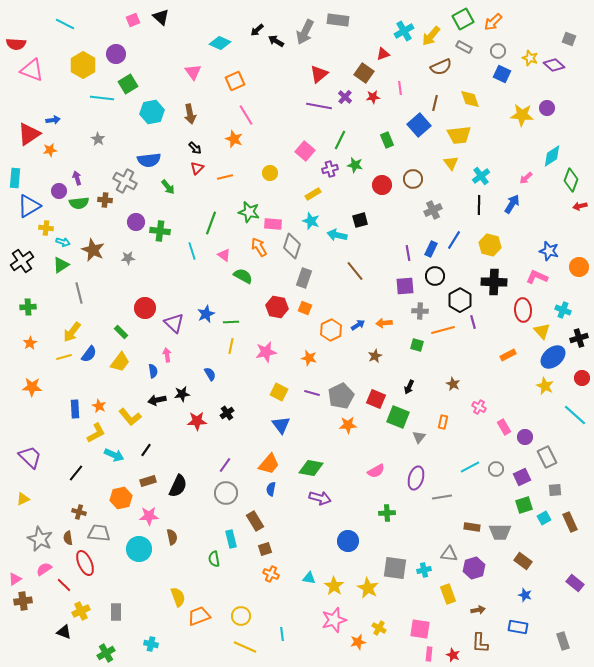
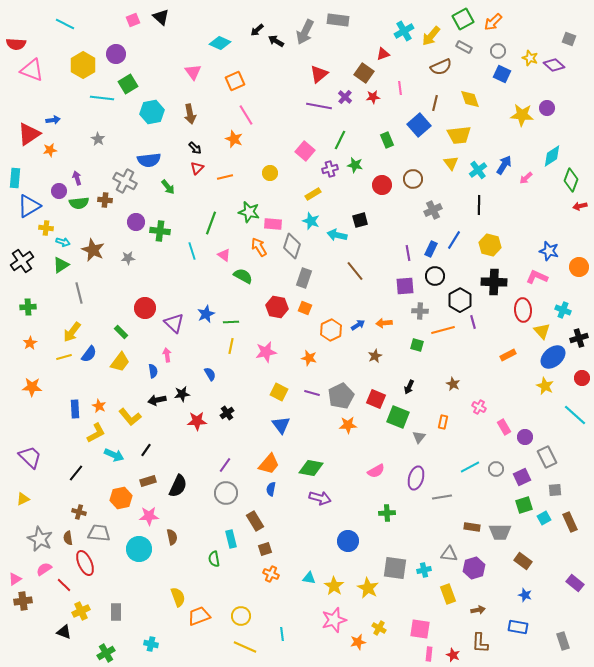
cyan cross at (481, 176): moved 3 px left, 6 px up
blue arrow at (512, 204): moved 8 px left, 39 px up
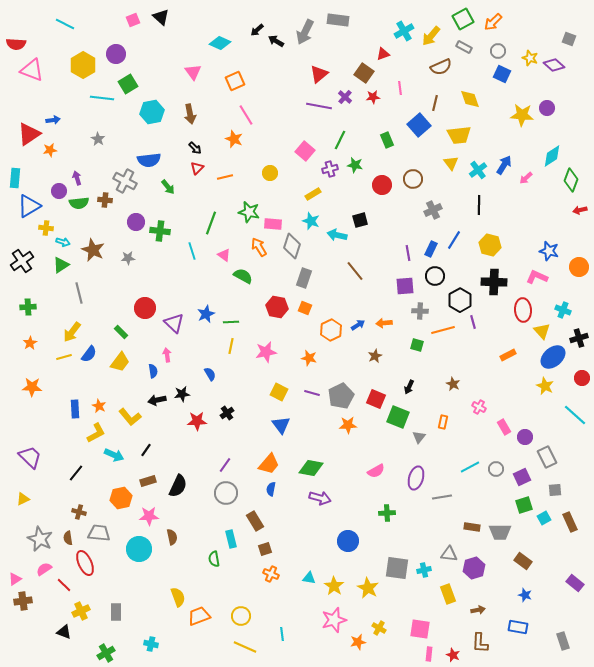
red arrow at (580, 206): moved 4 px down
gray square at (395, 568): moved 2 px right
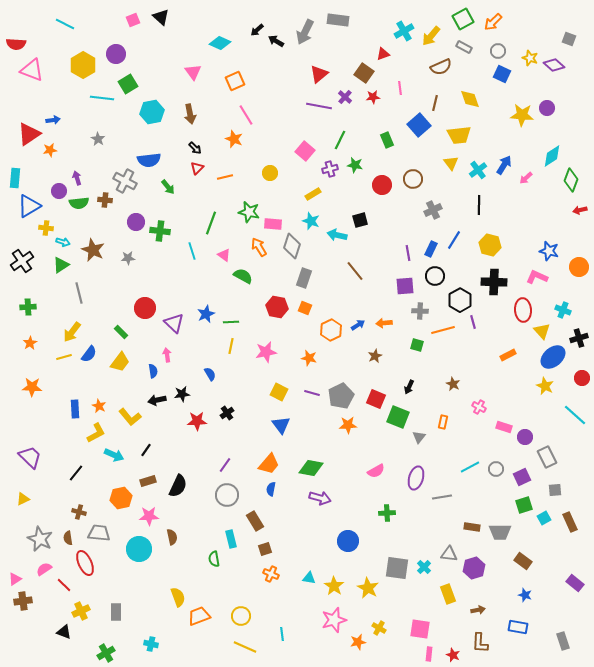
pink rectangle at (504, 427): rotated 42 degrees counterclockwise
gray circle at (226, 493): moved 1 px right, 2 px down
cyan cross at (424, 570): moved 3 px up; rotated 32 degrees counterclockwise
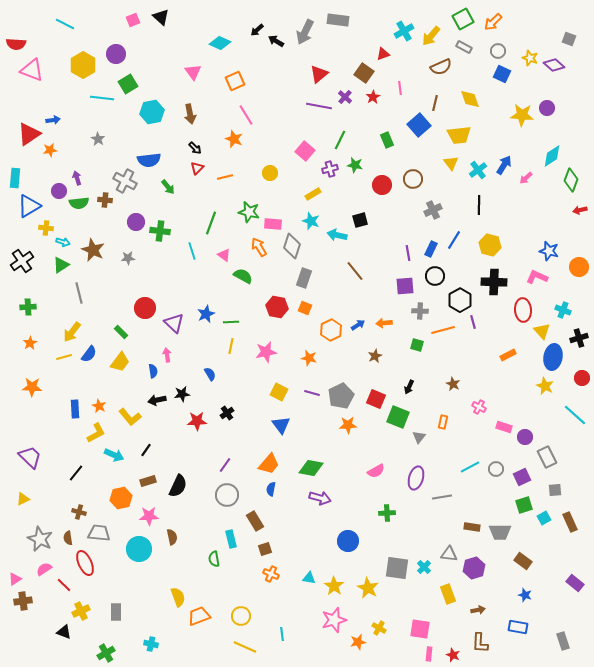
red star at (373, 97): rotated 24 degrees counterclockwise
blue ellipse at (553, 357): rotated 40 degrees counterclockwise
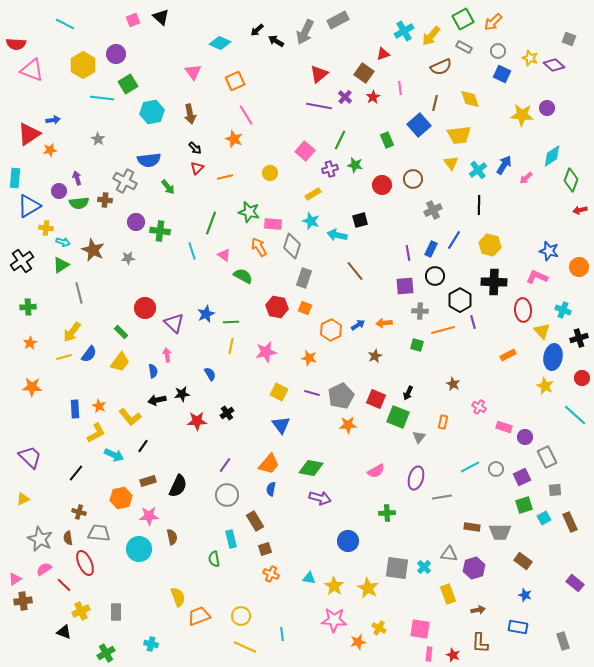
gray rectangle at (338, 20): rotated 35 degrees counterclockwise
black arrow at (409, 387): moved 1 px left, 6 px down
black line at (146, 450): moved 3 px left, 4 px up
pink star at (334, 620): rotated 20 degrees clockwise
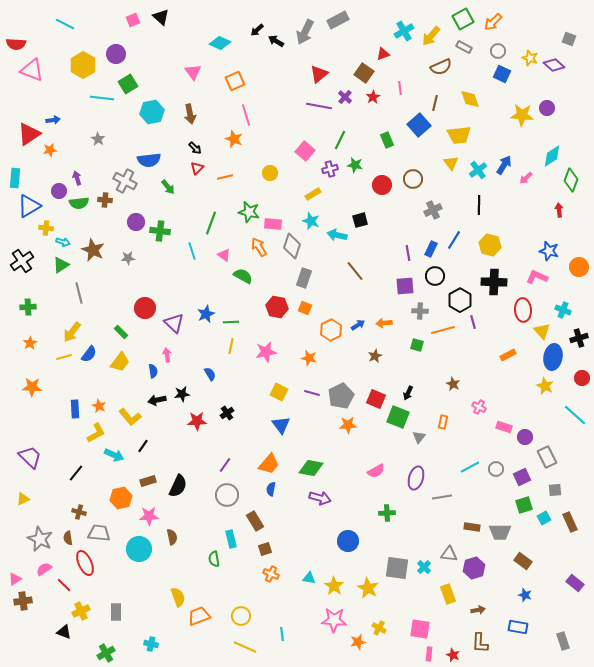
pink line at (246, 115): rotated 15 degrees clockwise
red arrow at (580, 210): moved 21 px left; rotated 96 degrees clockwise
